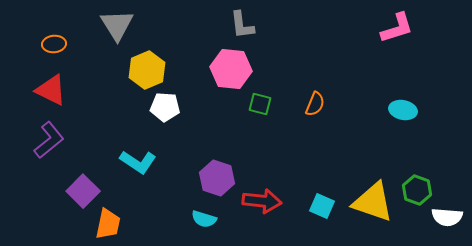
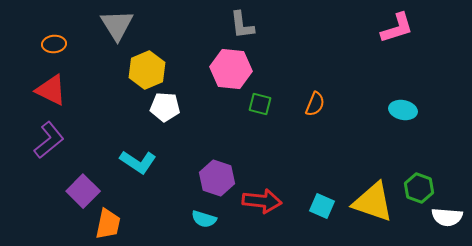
green hexagon: moved 2 px right, 2 px up
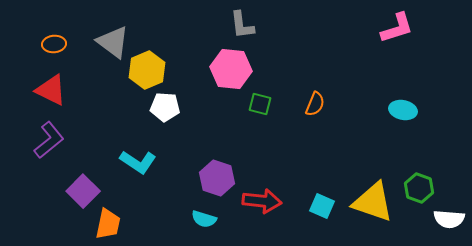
gray triangle: moved 4 px left, 17 px down; rotated 21 degrees counterclockwise
white semicircle: moved 2 px right, 2 px down
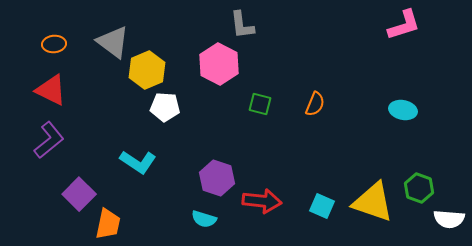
pink L-shape: moved 7 px right, 3 px up
pink hexagon: moved 12 px left, 5 px up; rotated 21 degrees clockwise
purple square: moved 4 px left, 3 px down
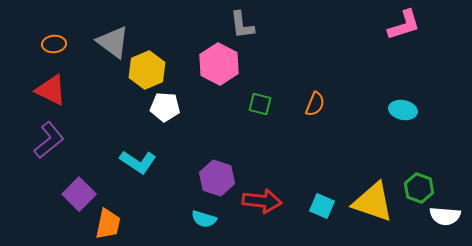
white semicircle: moved 4 px left, 3 px up
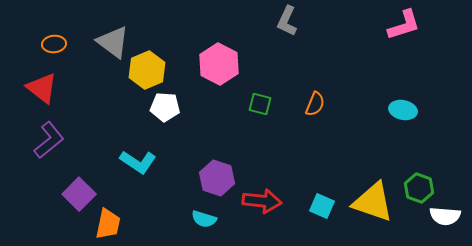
gray L-shape: moved 45 px right, 4 px up; rotated 32 degrees clockwise
red triangle: moved 9 px left, 2 px up; rotated 12 degrees clockwise
